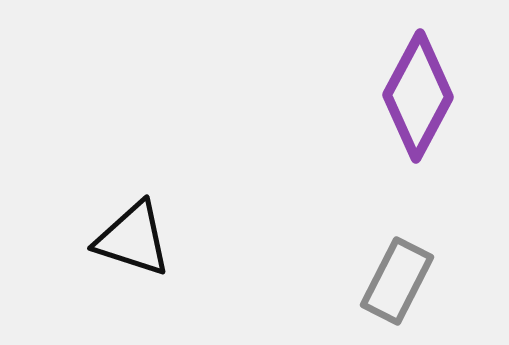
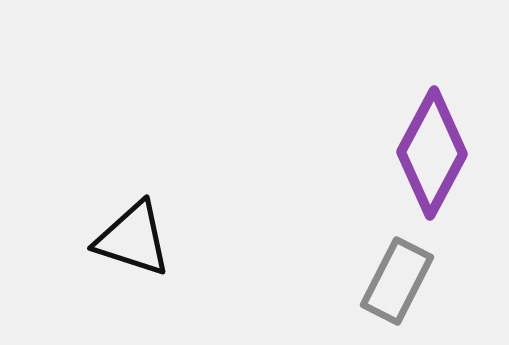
purple diamond: moved 14 px right, 57 px down
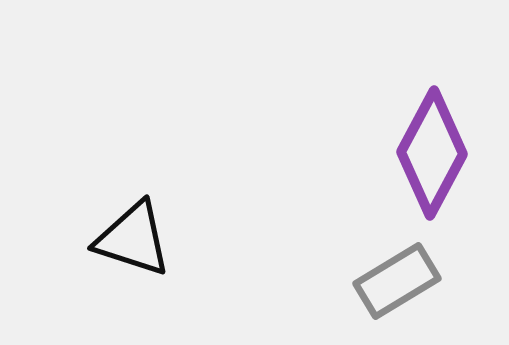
gray rectangle: rotated 32 degrees clockwise
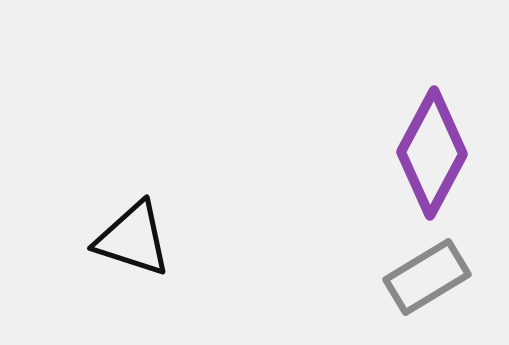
gray rectangle: moved 30 px right, 4 px up
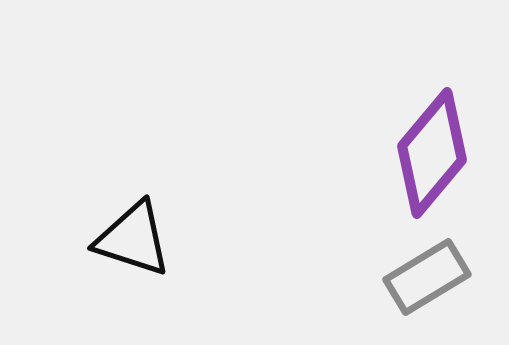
purple diamond: rotated 12 degrees clockwise
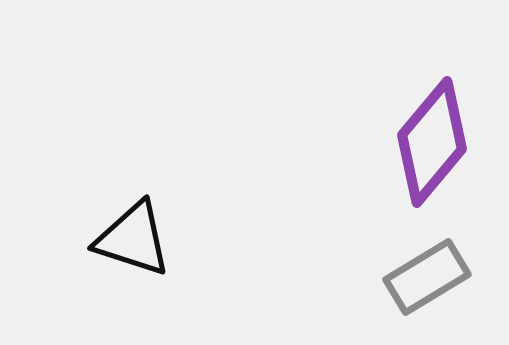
purple diamond: moved 11 px up
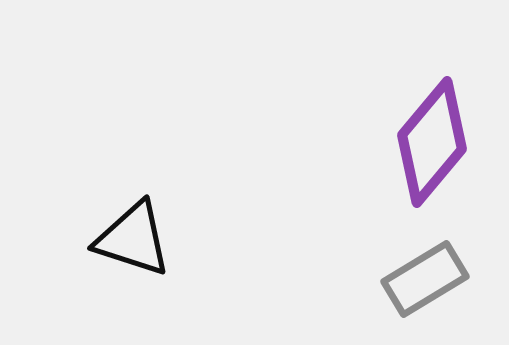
gray rectangle: moved 2 px left, 2 px down
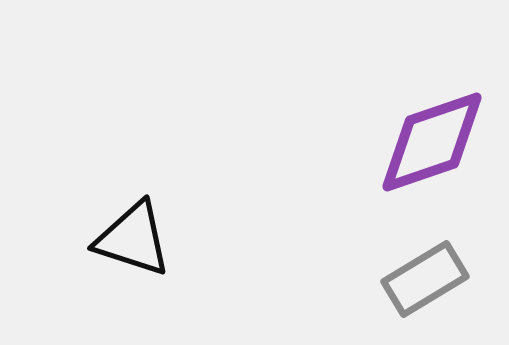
purple diamond: rotated 31 degrees clockwise
